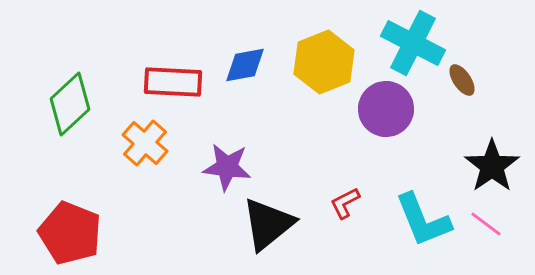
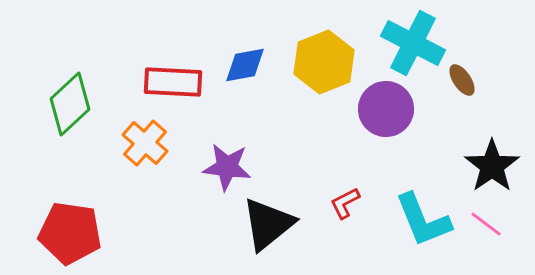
red pentagon: rotated 14 degrees counterclockwise
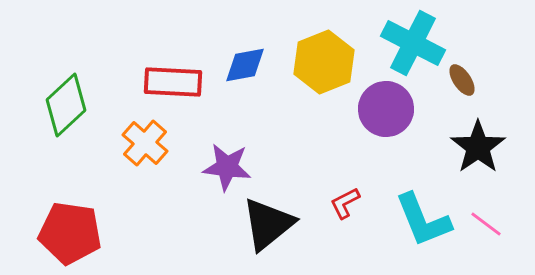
green diamond: moved 4 px left, 1 px down
black star: moved 14 px left, 19 px up
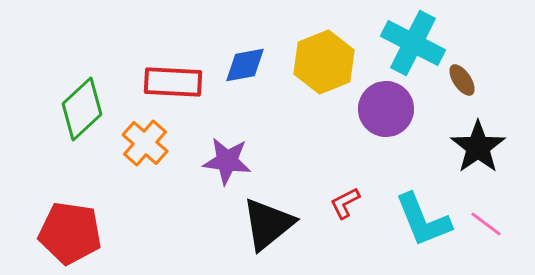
green diamond: moved 16 px right, 4 px down
purple star: moved 6 px up
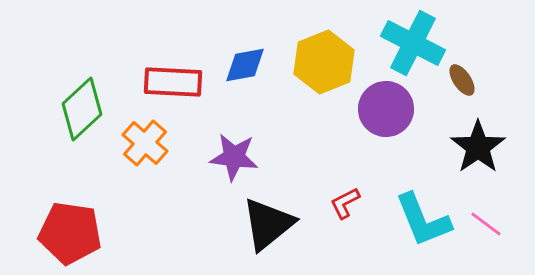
purple star: moved 7 px right, 4 px up
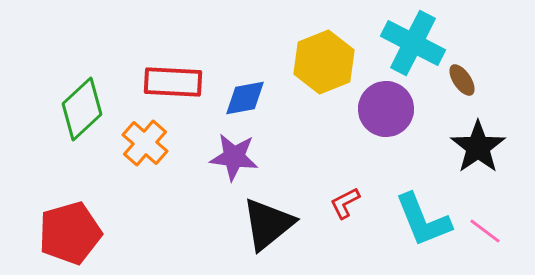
blue diamond: moved 33 px down
pink line: moved 1 px left, 7 px down
red pentagon: rotated 24 degrees counterclockwise
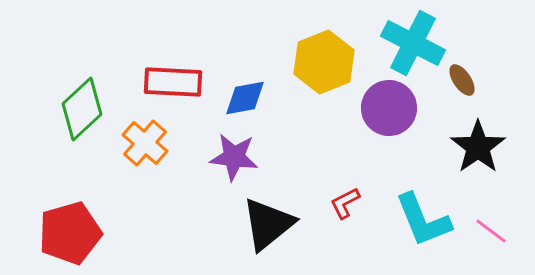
purple circle: moved 3 px right, 1 px up
pink line: moved 6 px right
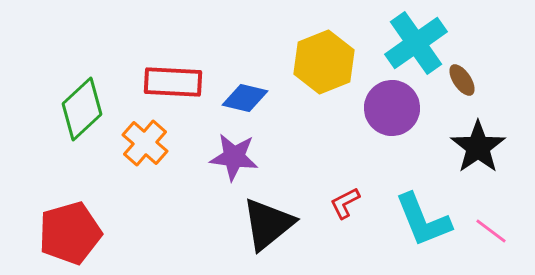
cyan cross: moved 3 px right; rotated 28 degrees clockwise
blue diamond: rotated 24 degrees clockwise
purple circle: moved 3 px right
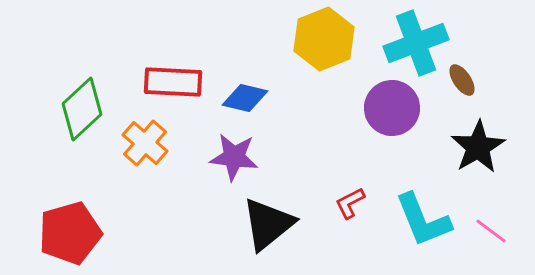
cyan cross: rotated 14 degrees clockwise
yellow hexagon: moved 23 px up
black star: rotated 4 degrees clockwise
red L-shape: moved 5 px right
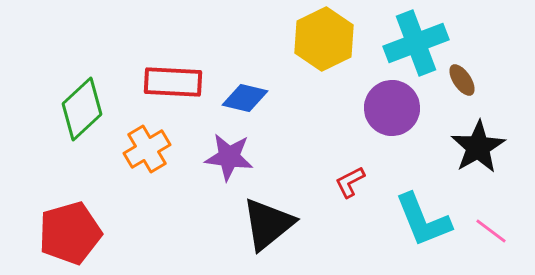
yellow hexagon: rotated 4 degrees counterclockwise
orange cross: moved 2 px right, 6 px down; rotated 18 degrees clockwise
purple star: moved 5 px left
red L-shape: moved 21 px up
